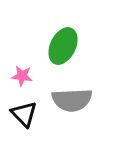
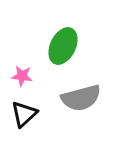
gray semicircle: moved 9 px right, 2 px up; rotated 12 degrees counterclockwise
black triangle: rotated 32 degrees clockwise
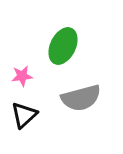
pink star: rotated 15 degrees counterclockwise
black triangle: moved 1 px down
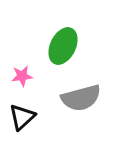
black triangle: moved 2 px left, 2 px down
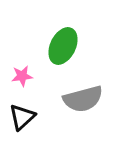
gray semicircle: moved 2 px right, 1 px down
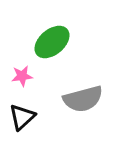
green ellipse: moved 11 px left, 4 px up; rotated 24 degrees clockwise
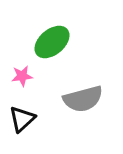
black triangle: moved 2 px down
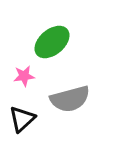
pink star: moved 2 px right
gray semicircle: moved 13 px left
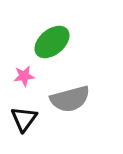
black triangle: moved 2 px right; rotated 12 degrees counterclockwise
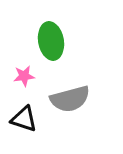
green ellipse: moved 1 px left, 1 px up; rotated 60 degrees counterclockwise
black triangle: rotated 48 degrees counterclockwise
